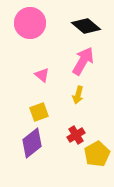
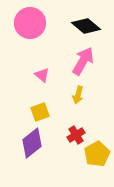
yellow square: moved 1 px right
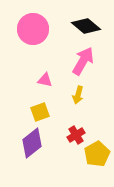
pink circle: moved 3 px right, 6 px down
pink triangle: moved 3 px right, 5 px down; rotated 28 degrees counterclockwise
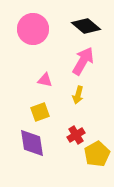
purple diamond: rotated 60 degrees counterclockwise
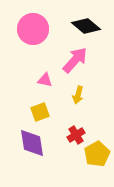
pink arrow: moved 8 px left, 1 px up; rotated 12 degrees clockwise
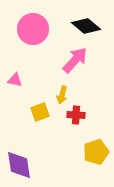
pink triangle: moved 30 px left
yellow arrow: moved 16 px left
red cross: moved 20 px up; rotated 36 degrees clockwise
purple diamond: moved 13 px left, 22 px down
yellow pentagon: moved 1 px left, 2 px up; rotated 10 degrees clockwise
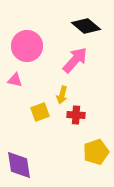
pink circle: moved 6 px left, 17 px down
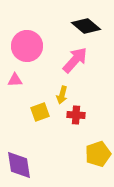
pink triangle: rotated 14 degrees counterclockwise
yellow pentagon: moved 2 px right, 2 px down
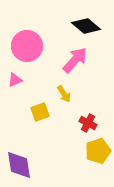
pink triangle: rotated 21 degrees counterclockwise
yellow arrow: moved 2 px right, 1 px up; rotated 48 degrees counterclockwise
red cross: moved 12 px right, 8 px down; rotated 24 degrees clockwise
yellow pentagon: moved 3 px up
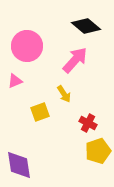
pink triangle: moved 1 px down
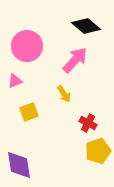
yellow square: moved 11 px left
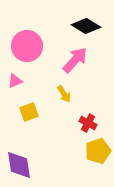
black diamond: rotated 8 degrees counterclockwise
